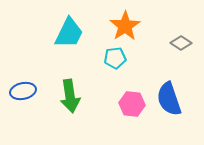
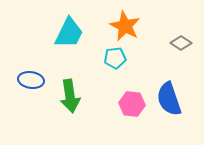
orange star: rotated 12 degrees counterclockwise
blue ellipse: moved 8 px right, 11 px up; rotated 20 degrees clockwise
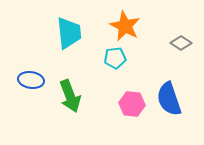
cyan trapezoid: rotated 32 degrees counterclockwise
green arrow: rotated 12 degrees counterclockwise
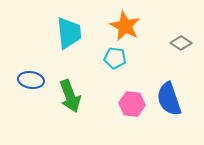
cyan pentagon: rotated 15 degrees clockwise
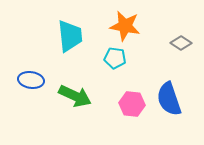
orange star: rotated 16 degrees counterclockwise
cyan trapezoid: moved 1 px right, 3 px down
green arrow: moved 5 px right; rotated 44 degrees counterclockwise
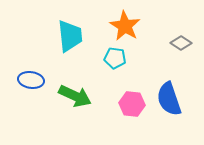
orange star: rotated 20 degrees clockwise
